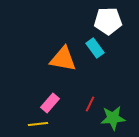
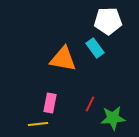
pink rectangle: rotated 30 degrees counterclockwise
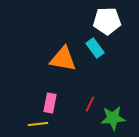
white pentagon: moved 1 px left
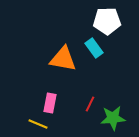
cyan rectangle: moved 1 px left
yellow line: rotated 30 degrees clockwise
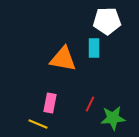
cyan rectangle: rotated 36 degrees clockwise
